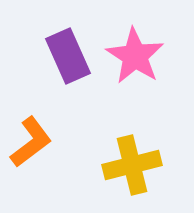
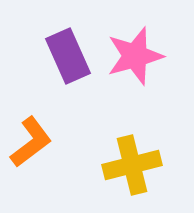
pink star: rotated 24 degrees clockwise
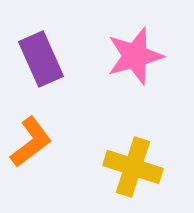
purple rectangle: moved 27 px left, 3 px down
yellow cross: moved 1 px right, 2 px down; rotated 32 degrees clockwise
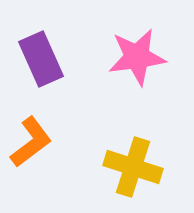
pink star: moved 2 px right, 1 px down; rotated 8 degrees clockwise
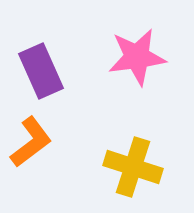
purple rectangle: moved 12 px down
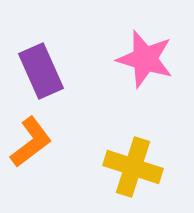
pink star: moved 8 px right, 2 px down; rotated 24 degrees clockwise
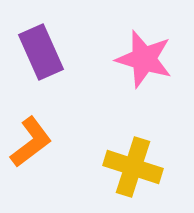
pink star: moved 1 px left
purple rectangle: moved 19 px up
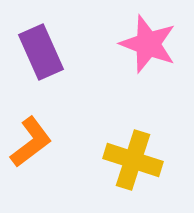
pink star: moved 4 px right, 15 px up; rotated 4 degrees clockwise
yellow cross: moved 7 px up
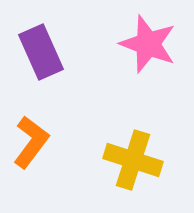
orange L-shape: rotated 16 degrees counterclockwise
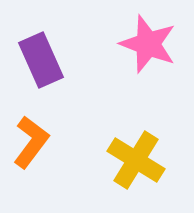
purple rectangle: moved 8 px down
yellow cross: moved 3 px right; rotated 14 degrees clockwise
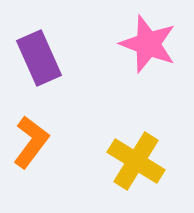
purple rectangle: moved 2 px left, 2 px up
yellow cross: moved 1 px down
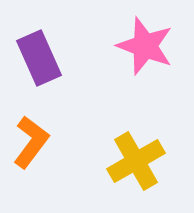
pink star: moved 3 px left, 2 px down
yellow cross: rotated 28 degrees clockwise
